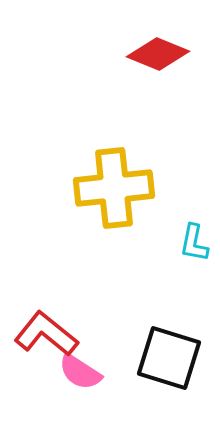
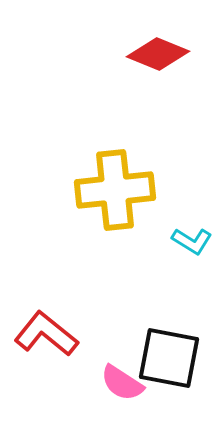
yellow cross: moved 1 px right, 2 px down
cyan L-shape: moved 2 px left, 2 px up; rotated 69 degrees counterclockwise
black square: rotated 6 degrees counterclockwise
pink semicircle: moved 42 px right, 11 px down
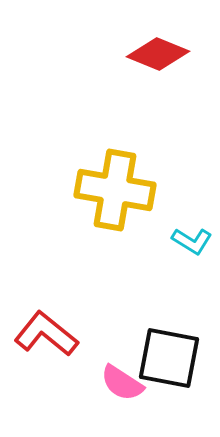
yellow cross: rotated 16 degrees clockwise
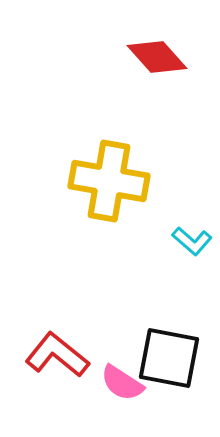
red diamond: moved 1 px left, 3 px down; rotated 26 degrees clockwise
yellow cross: moved 6 px left, 9 px up
cyan L-shape: rotated 9 degrees clockwise
red L-shape: moved 11 px right, 21 px down
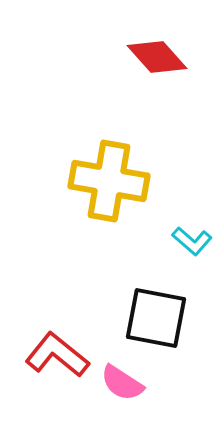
black square: moved 13 px left, 40 px up
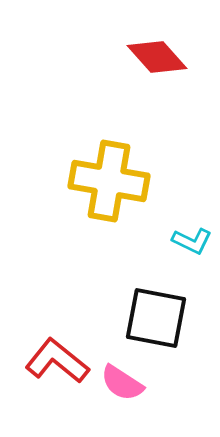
cyan L-shape: rotated 15 degrees counterclockwise
red L-shape: moved 6 px down
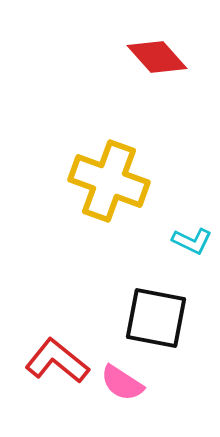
yellow cross: rotated 10 degrees clockwise
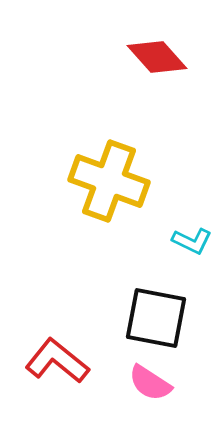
pink semicircle: moved 28 px right
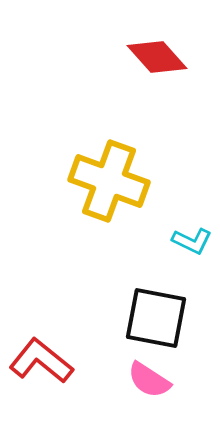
red L-shape: moved 16 px left
pink semicircle: moved 1 px left, 3 px up
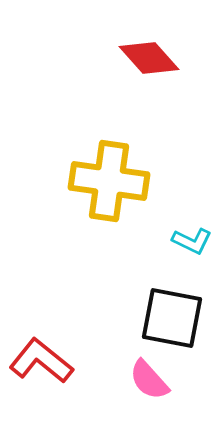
red diamond: moved 8 px left, 1 px down
yellow cross: rotated 12 degrees counterclockwise
black square: moved 16 px right
pink semicircle: rotated 15 degrees clockwise
